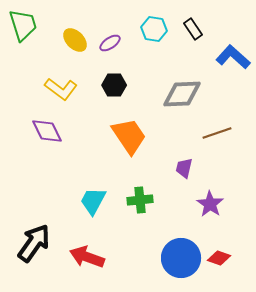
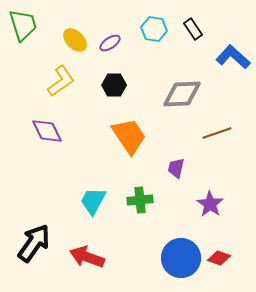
yellow L-shape: moved 8 px up; rotated 72 degrees counterclockwise
purple trapezoid: moved 8 px left
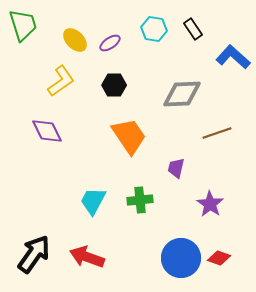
black arrow: moved 11 px down
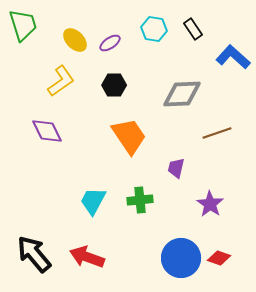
black arrow: rotated 75 degrees counterclockwise
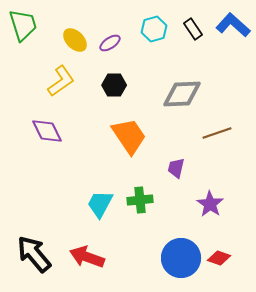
cyan hexagon: rotated 25 degrees counterclockwise
blue L-shape: moved 32 px up
cyan trapezoid: moved 7 px right, 3 px down
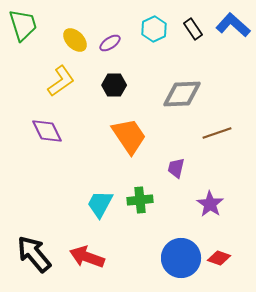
cyan hexagon: rotated 10 degrees counterclockwise
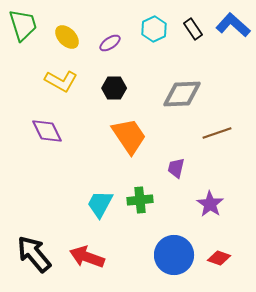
yellow ellipse: moved 8 px left, 3 px up
yellow L-shape: rotated 64 degrees clockwise
black hexagon: moved 3 px down
blue circle: moved 7 px left, 3 px up
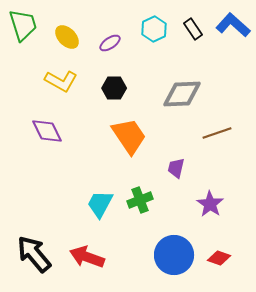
green cross: rotated 15 degrees counterclockwise
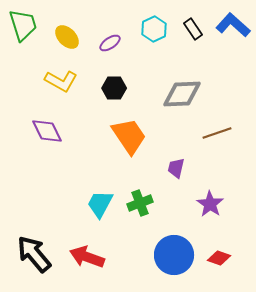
green cross: moved 3 px down
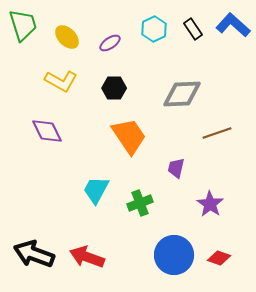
cyan trapezoid: moved 4 px left, 14 px up
black arrow: rotated 30 degrees counterclockwise
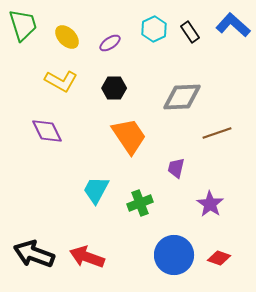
black rectangle: moved 3 px left, 3 px down
gray diamond: moved 3 px down
